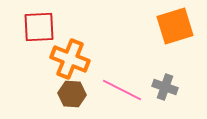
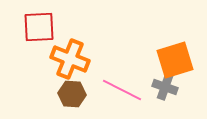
orange square: moved 34 px down
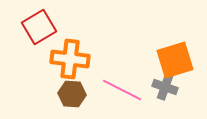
red square: rotated 28 degrees counterclockwise
orange cross: rotated 15 degrees counterclockwise
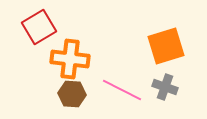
orange square: moved 9 px left, 14 px up
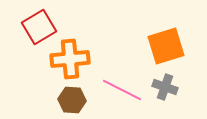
orange cross: rotated 12 degrees counterclockwise
brown hexagon: moved 6 px down
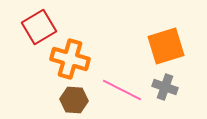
orange cross: rotated 21 degrees clockwise
brown hexagon: moved 2 px right
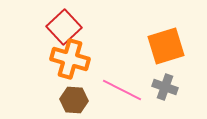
red square: moved 25 px right; rotated 12 degrees counterclockwise
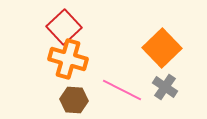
orange square: moved 4 px left, 2 px down; rotated 27 degrees counterclockwise
orange cross: moved 2 px left
gray cross: rotated 15 degrees clockwise
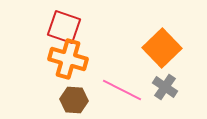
red square: rotated 28 degrees counterclockwise
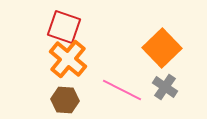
orange cross: rotated 24 degrees clockwise
brown hexagon: moved 9 px left
